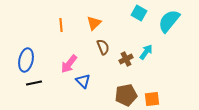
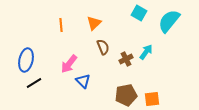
black line: rotated 21 degrees counterclockwise
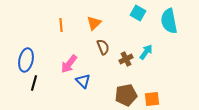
cyan square: moved 1 px left
cyan semicircle: rotated 50 degrees counterclockwise
black line: rotated 42 degrees counterclockwise
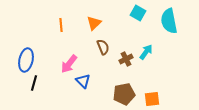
brown pentagon: moved 2 px left, 1 px up
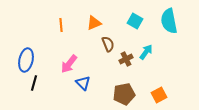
cyan square: moved 3 px left, 8 px down
orange triangle: rotated 21 degrees clockwise
brown semicircle: moved 5 px right, 3 px up
blue triangle: moved 2 px down
orange square: moved 7 px right, 4 px up; rotated 21 degrees counterclockwise
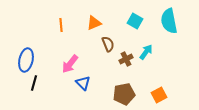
pink arrow: moved 1 px right
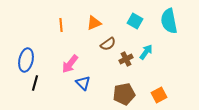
brown semicircle: rotated 77 degrees clockwise
black line: moved 1 px right
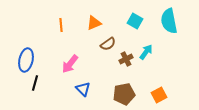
blue triangle: moved 6 px down
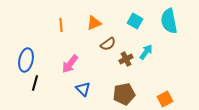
orange square: moved 6 px right, 4 px down
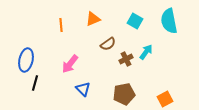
orange triangle: moved 1 px left, 4 px up
